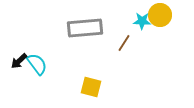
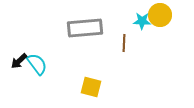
brown line: rotated 30 degrees counterclockwise
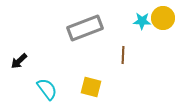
yellow circle: moved 3 px right, 3 px down
gray rectangle: rotated 16 degrees counterclockwise
brown line: moved 1 px left, 12 px down
cyan semicircle: moved 10 px right, 25 px down
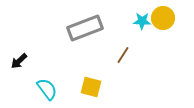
brown line: rotated 30 degrees clockwise
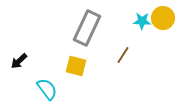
gray rectangle: moved 2 px right; rotated 44 degrees counterclockwise
yellow square: moved 15 px left, 21 px up
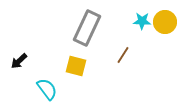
yellow circle: moved 2 px right, 4 px down
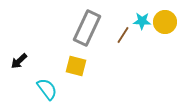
brown line: moved 20 px up
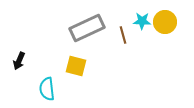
gray rectangle: rotated 40 degrees clockwise
brown line: rotated 48 degrees counterclockwise
black arrow: rotated 24 degrees counterclockwise
cyan semicircle: rotated 150 degrees counterclockwise
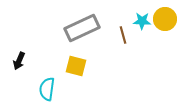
yellow circle: moved 3 px up
gray rectangle: moved 5 px left
cyan semicircle: rotated 15 degrees clockwise
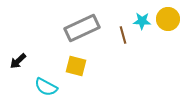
yellow circle: moved 3 px right
black arrow: moved 1 px left; rotated 24 degrees clockwise
cyan semicircle: moved 1 px left, 2 px up; rotated 70 degrees counterclockwise
